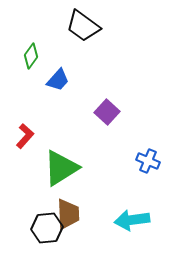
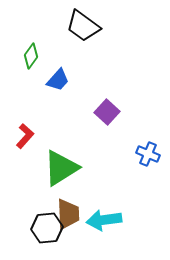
blue cross: moved 7 px up
cyan arrow: moved 28 px left
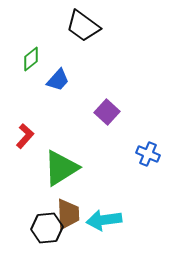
green diamond: moved 3 px down; rotated 15 degrees clockwise
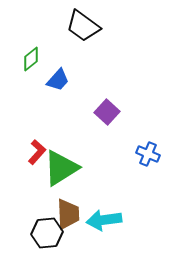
red L-shape: moved 12 px right, 16 px down
black hexagon: moved 5 px down
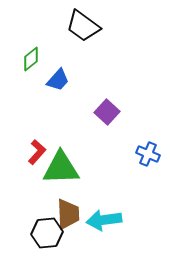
green triangle: rotated 30 degrees clockwise
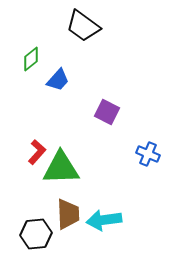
purple square: rotated 15 degrees counterclockwise
black hexagon: moved 11 px left, 1 px down
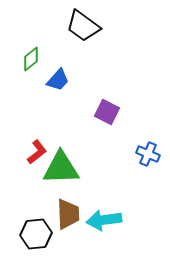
red L-shape: rotated 10 degrees clockwise
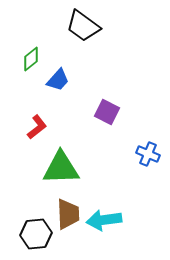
red L-shape: moved 25 px up
